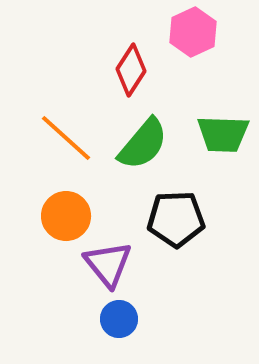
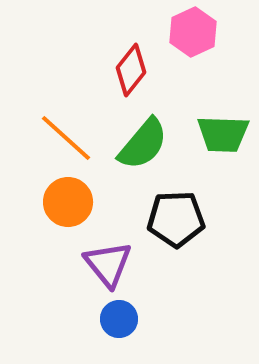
red diamond: rotated 6 degrees clockwise
orange circle: moved 2 px right, 14 px up
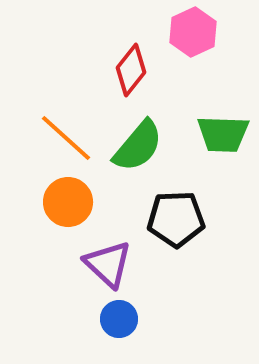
green semicircle: moved 5 px left, 2 px down
purple triangle: rotated 8 degrees counterclockwise
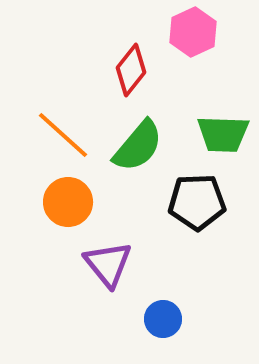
orange line: moved 3 px left, 3 px up
black pentagon: moved 21 px right, 17 px up
purple triangle: rotated 8 degrees clockwise
blue circle: moved 44 px right
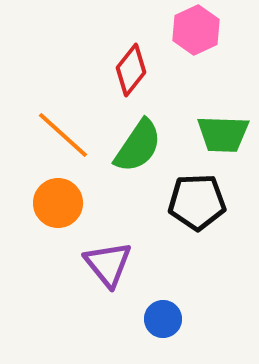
pink hexagon: moved 3 px right, 2 px up
green semicircle: rotated 6 degrees counterclockwise
orange circle: moved 10 px left, 1 px down
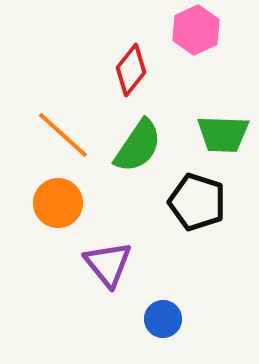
black pentagon: rotated 20 degrees clockwise
